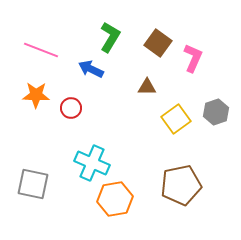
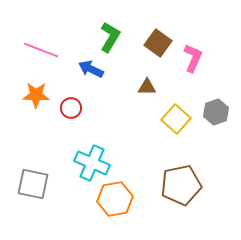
yellow square: rotated 12 degrees counterclockwise
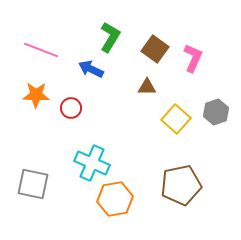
brown square: moved 3 px left, 6 px down
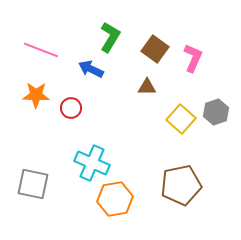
yellow square: moved 5 px right
